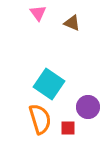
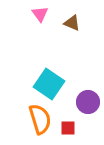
pink triangle: moved 2 px right, 1 px down
purple circle: moved 5 px up
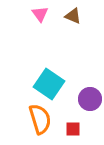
brown triangle: moved 1 px right, 7 px up
purple circle: moved 2 px right, 3 px up
red square: moved 5 px right, 1 px down
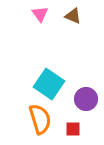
purple circle: moved 4 px left
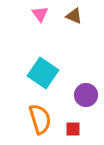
brown triangle: moved 1 px right
cyan square: moved 6 px left, 11 px up
purple circle: moved 4 px up
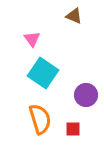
pink triangle: moved 8 px left, 25 px down
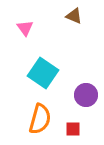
pink triangle: moved 7 px left, 11 px up
orange semicircle: rotated 32 degrees clockwise
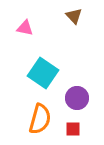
brown triangle: rotated 24 degrees clockwise
pink triangle: rotated 42 degrees counterclockwise
purple circle: moved 9 px left, 3 px down
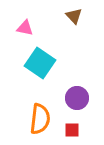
cyan square: moved 3 px left, 10 px up
orange semicircle: rotated 8 degrees counterclockwise
red square: moved 1 px left, 1 px down
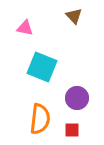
cyan square: moved 2 px right, 4 px down; rotated 12 degrees counterclockwise
